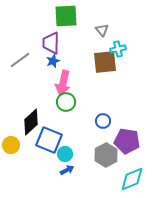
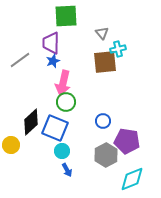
gray triangle: moved 3 px down
blue square: moved 6 px right, 12 px up
cyan circle: moved 3 px left, 3 px up
blue arrow: rotated 88 degrees clockwise
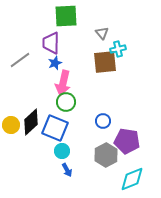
blue star: moved 2 px right, 2 px down
yellow circle: moved 20 px up
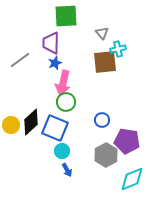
blue circle: moved 1 px left, 1 px up
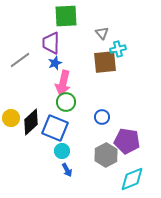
blue circle: moved 3 px up
yellow circle: moved 7 px up
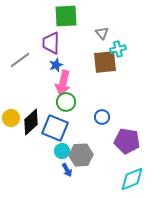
blue star: moved 1 px right, 2 px down
gray hexagon: moved 25 px left; rotated 25 degrees clockwise
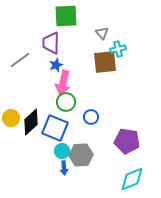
blue circle: moved 11 px left
blue arrow: moved 3 px left, 2 px up; rotated 24 degrees clockwise
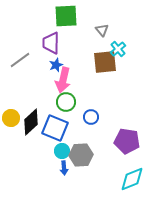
gray triangle: moved 3 px up
cyan cross: rotated 28 degrees counterclockwise
pink arrow: moved 3 px up
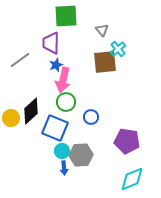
black diamond: moved 11 px up
